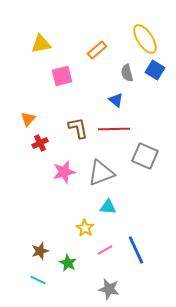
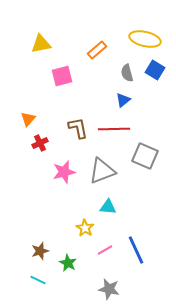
yellow ellipse: rotated 44 degrees counterclockwise
blue triangle: moved 7 px right; rotated 42 degrees clockwise
gray triangle: moved 1 px right, 2 px up
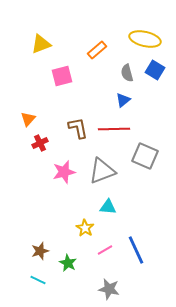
yellow triangle: rotated 10 degrees counterclockwise
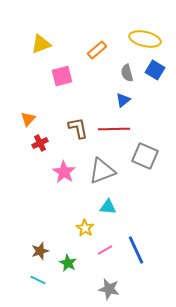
pink star: rotated 25 degrees counterclockwise
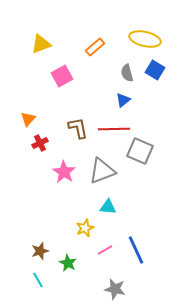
orange rectangle: moved 2 px left, 3 px up
pink square: rotated 15 degrees counterclockwise
gray square: moved 5 px left, 5 px up
yellow star: rotated 18 degrees clockwise
cyan line: rotated 35 degrees clockwise
gray star: moved 6 px right
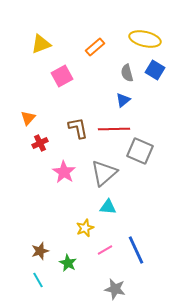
orange triangle: moved 1 px up
gray triangle: moved 2 px right, 2 px down; rotated 20 degrees counterclockwise
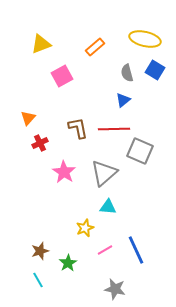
green star: rotated 12 degrees clockwise
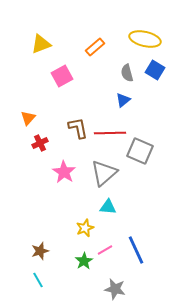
red line: moved 4 px left, 4 px down
green star: moved 16 px right, 2 px up
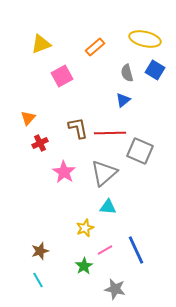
green star: moved 5 px down
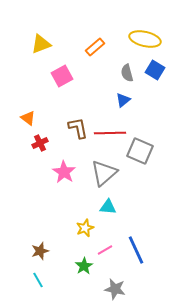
orange triangle: rotated 35 degrees counterclockwise
